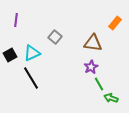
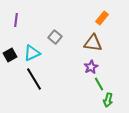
orange rectangle: moved 13 px left, 5 px up
black line: moved 3 px right, 1 px down
green arrow: moved 3 px left, 2 px down; rotated 96 degrees counterclockwise
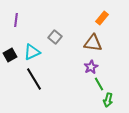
cyan triangle: moved 1 px up
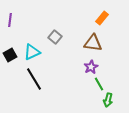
purple line: moved 6 px left
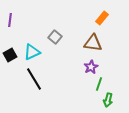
green line: rotated 48 degrees clockwise
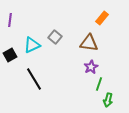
brown triangle: moved 4 px left
cyan triangle: moved 7 px up
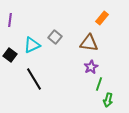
black square: rotated 24 degrees counterclockwise
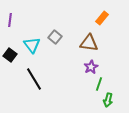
cyan triangle: rotated 42 degrees counterclockwise
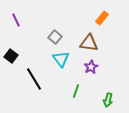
purple line: moved 6 px right; rotated 32 degrees counterclockwise
cyan triangle: moved 29 px right, 14 px down
black square: moved 1 px right, 1 px down
green line: moved 23 px left, 7 px down
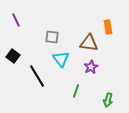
orange rectangle: moved 6 px right, 9 px down; rotated 48 degrees counterclockwise
gray square: moved 3 px left; rotated 32 degrees counterclockwise
black square: moved 2 px right
black line: moved 3 px right, 3 px up
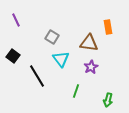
gray square: rotated 24 degrees clockwise
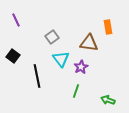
gray square: rotated 24 degrees clockwise
purple star: moved 10 px left
black line: rotated 20 degrees clockwise
green arrow: rotated 96 degrees clockwise
